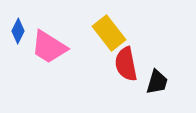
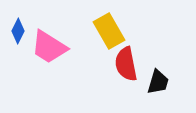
yellow rectangle: moved 2 px up; rotated 8 degrees clockwise
black trapezoid: moved 1 px right
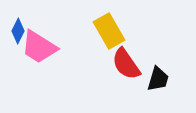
pink trapezoid: moved 10 px left
red semicircle: rotated 24 degrees counterclockwise
black trapezoid: moved 3 px up
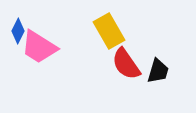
black trapezoid: moved 8 px up
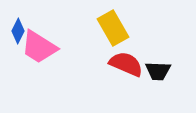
yellow rectangle: moved 4 px right, 3 px up
red semicircle: rotated 148 degrees clockwise
black trapezoid: rotated 76 degrees clockwise
